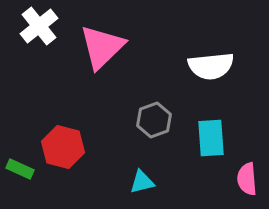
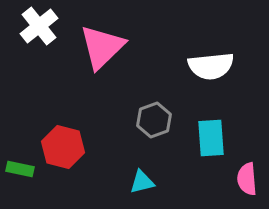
green rectangle: rotated 12 degrees counterclockwise
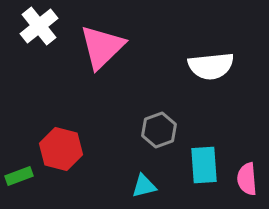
gray hexagon: moved 5 px right, 10 px down
cyan rectangle: moved 7 px left, 27 px down
red hexagon: moved 2 px left, 2 px down
green rectangle: moved 1 px left, 7 px down; rotated 32 degrees counterclockwise
cyan triangle: moved 2 px right, 4 px down
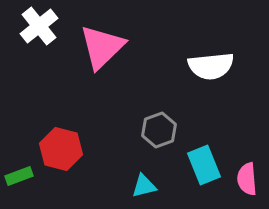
cyan rectangle: rotated 18 degrees counterclockwise
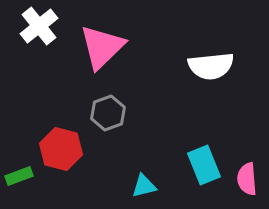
gray hexagon: moved 51 px left, 17 px up
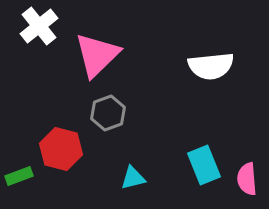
pink triangle: moved 5 px left, 8 px down
cyan triangle: moved 11 px left, 8 px up
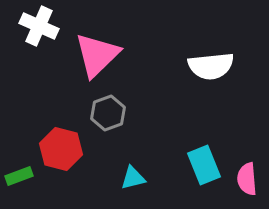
white cross: rotated 27 degrees counterclockwise
